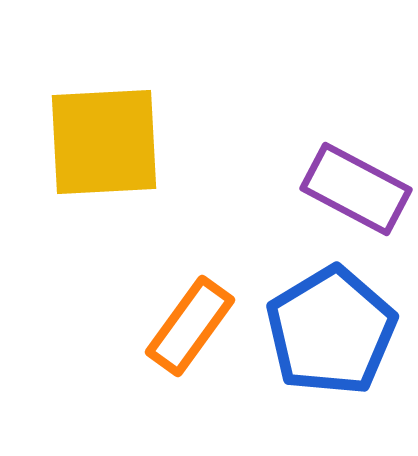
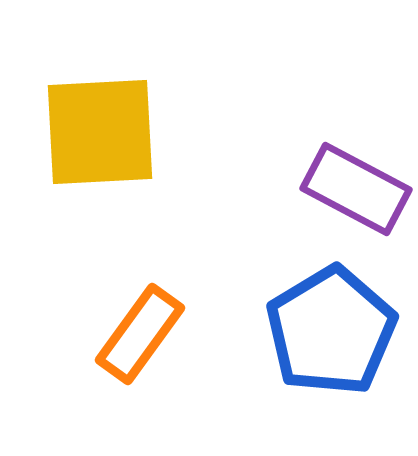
yellow square: moved 4 px left, 10 px up
orange rectangle: moved 50 px left, 8 px down
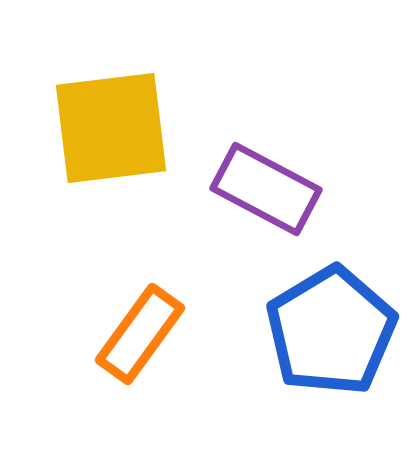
yellow square: moved 11 px right, 4 px up; rotated 4 degrees counterclockwise
purple rectangle: moved 90 px left
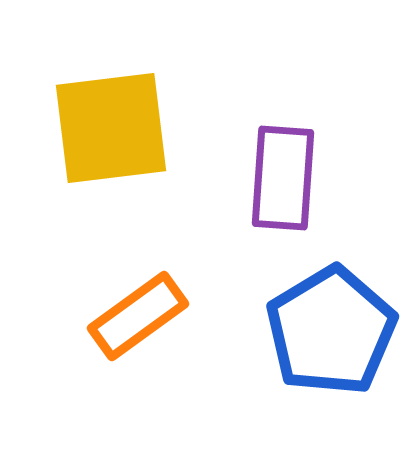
purple rectangle: moved 17 px right, 11 px up; rotated 66 degrees clockwise
orange rectangle: moved 2 px left, 18 px up; rotated 18 degrees clockwise
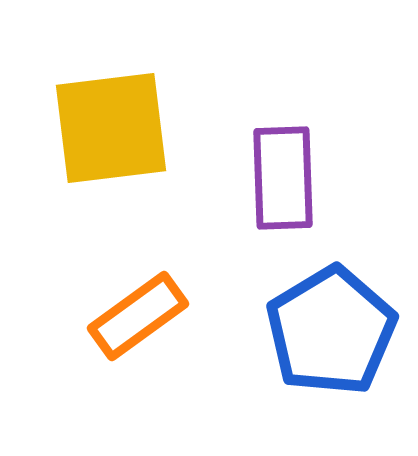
purple rectangle: rotated 6 degrees counterclockwise
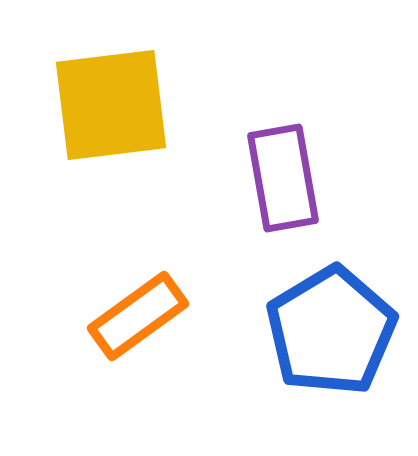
yellow square: moved 23 px up
purple rectangle: rotated 8 degrees counterclockwise
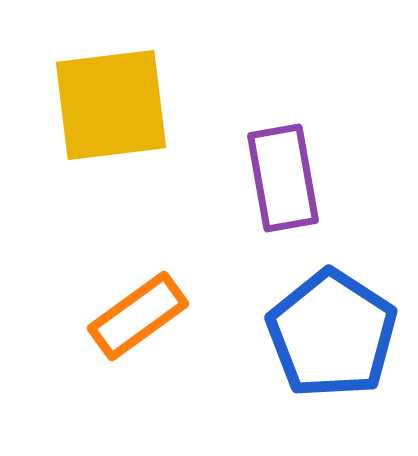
blue pentagon: moved 1 px right, 3 px down; rotated 8 degrees counterclockwise
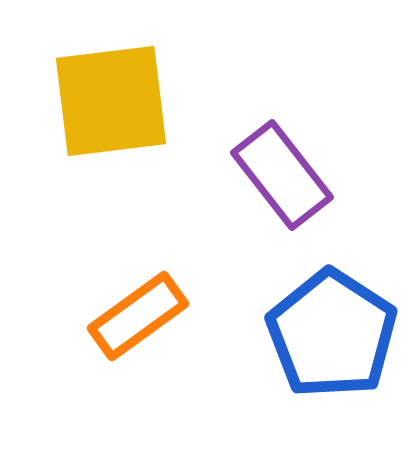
yellow square: moved 4 px up
purple rectangle: moved 1 px left, 3 px up; rotated 28 degrees counterclockwise
